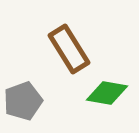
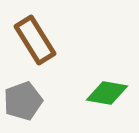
brown rectangle: moved 34 px left, 9 px up
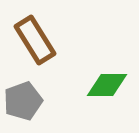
green diamond: moved 8 px up; rotated 9 degrees counterclockwise
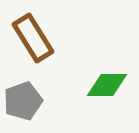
brown rectangle: moved 2 px left, 2 px up
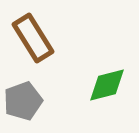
green diamond: rotated 15 degrees counterclockwise
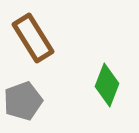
green diamond: rotated 54 degrees counterclockwise
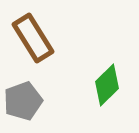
green diamond: rotated 24 degrees clockwise
